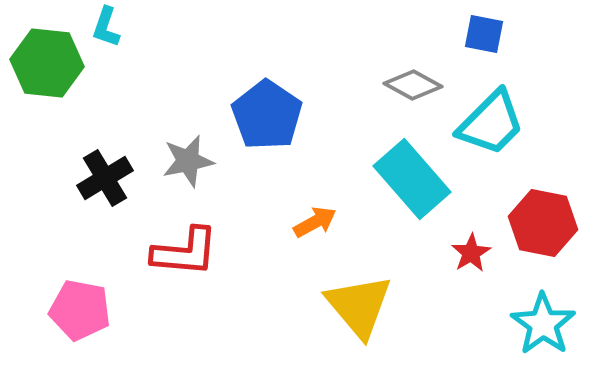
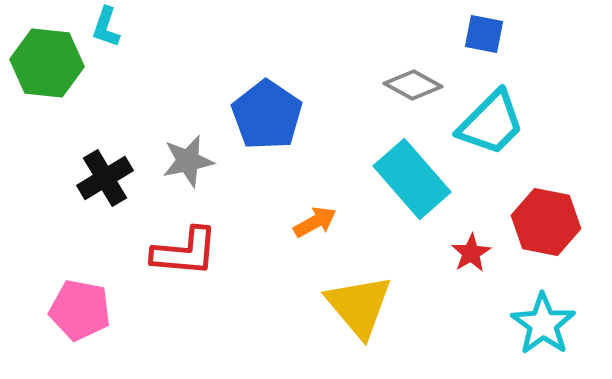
red hexagon: moved 3 px right, 1 px up
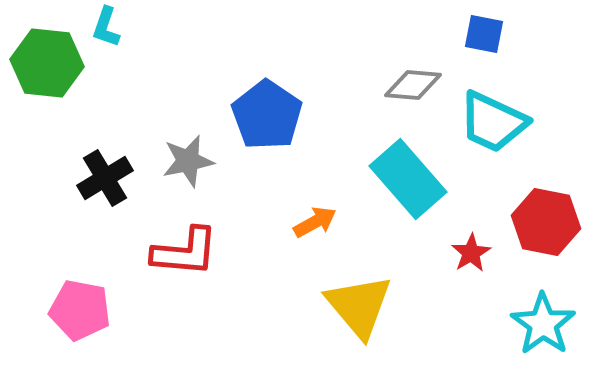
gray diamond: rotated 24 degrees counterclockwise
cyan trapezoid: moved 2 px right, 1 px up; rotated 70 degrees clockwise
cyan rectangle: moved 4 px left
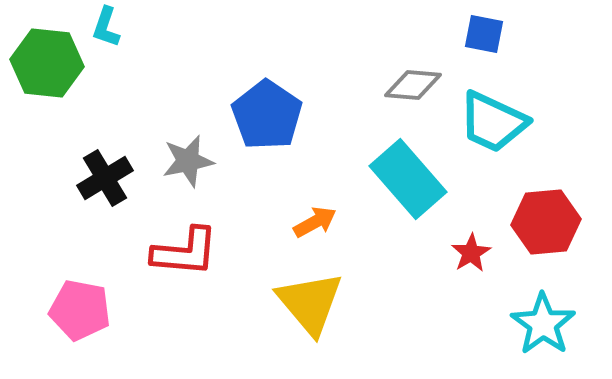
red hexagon: rotated 16 degrees counterclockwise
yellow triangle: moved 49 px left, 3 px up
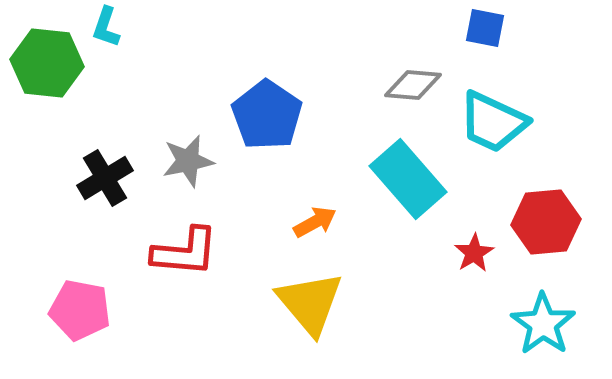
blue square: moved 1 px right, 6 px up
red star: moved 3 px right
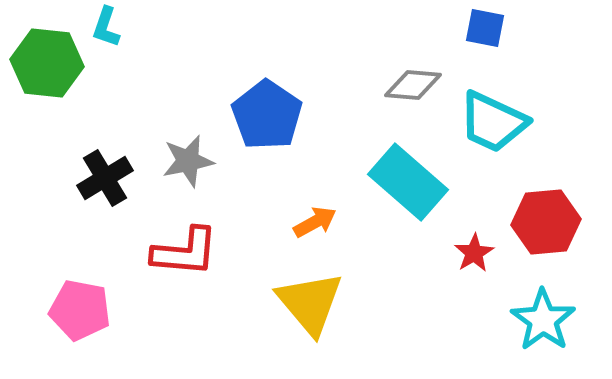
cyan rectangle: moved 3 px down; rotated 8 degrees counterclockwise
cyan star: moved 4 px up
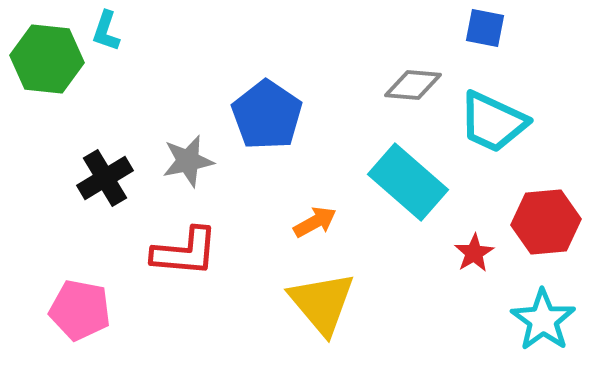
cyan L-shape: moved 4 px down
green hexagon: moved 4 px up
yellow triangle: moved 12 px right
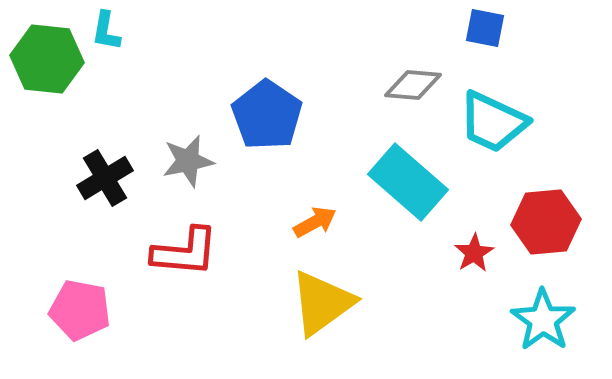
cyan L-shape: rotated 9 degrees counterclockwise
yellow triangle: rotated 34 degrees clockwise
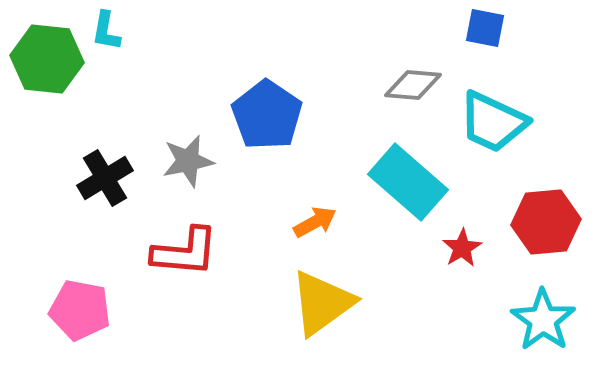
red star: moved 12 px left, 5 px up
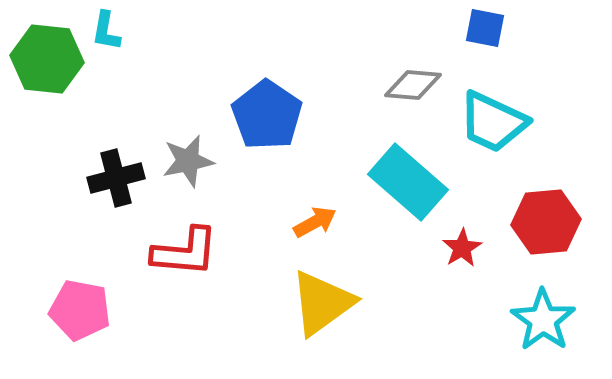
black cross: moved 11 px right; rotated 16 degrees clockwise
